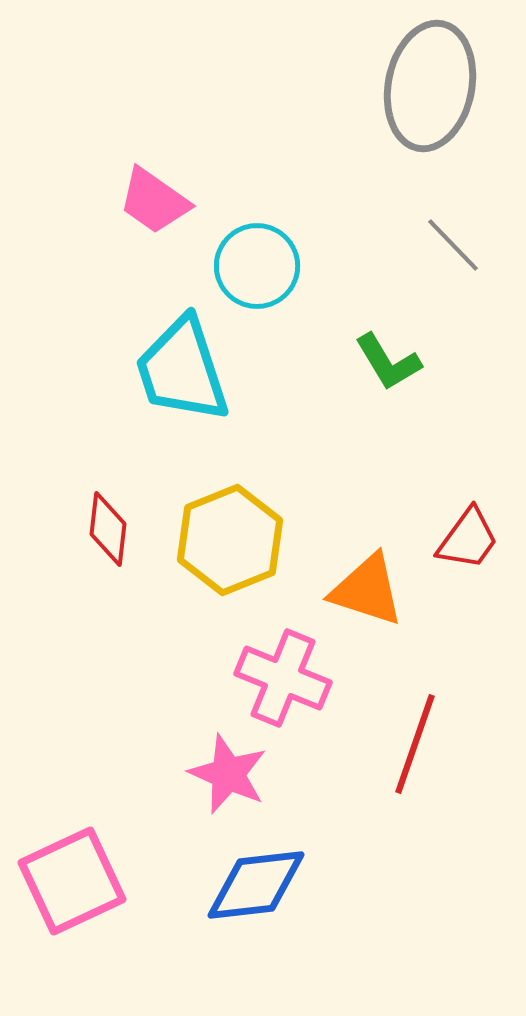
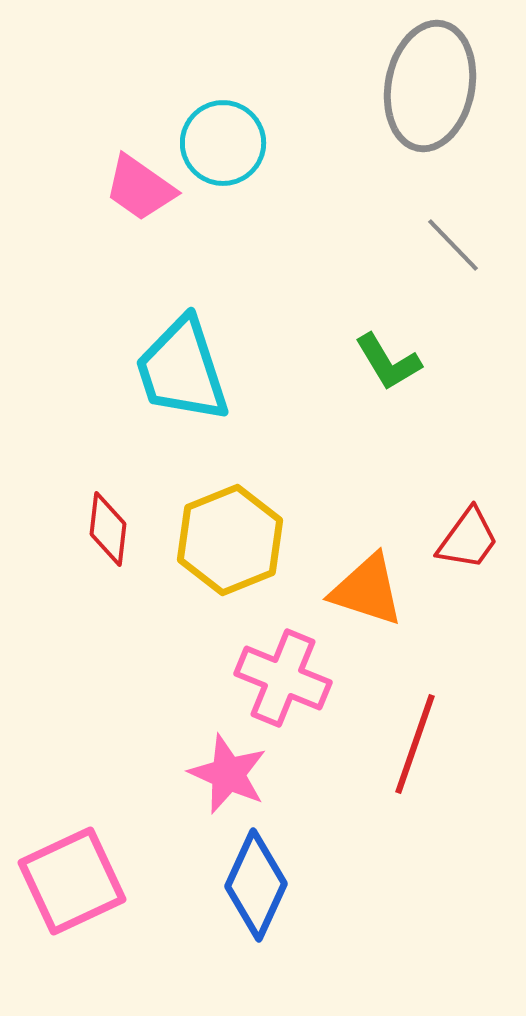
pink trapezoid: moved 14 px left, 13 px up
cyan circle: moved 34 px left, 123 px up
blue diamond: rotated 59 degrees counterclockwise
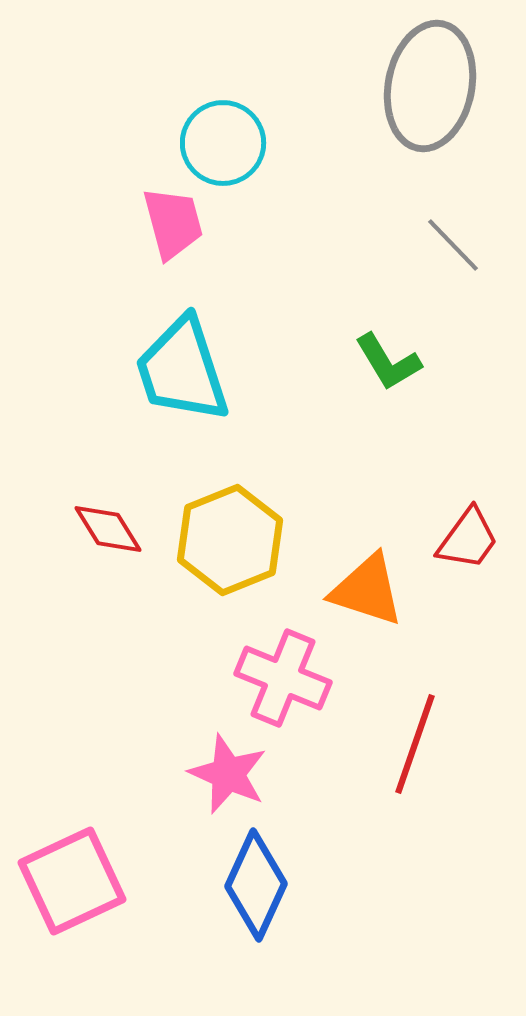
pink trapezoid: moved 33 px right, 35 px down; rotated 140 degrees counterclockwise
red diamond: rotated 38 degrees counterclockwise
